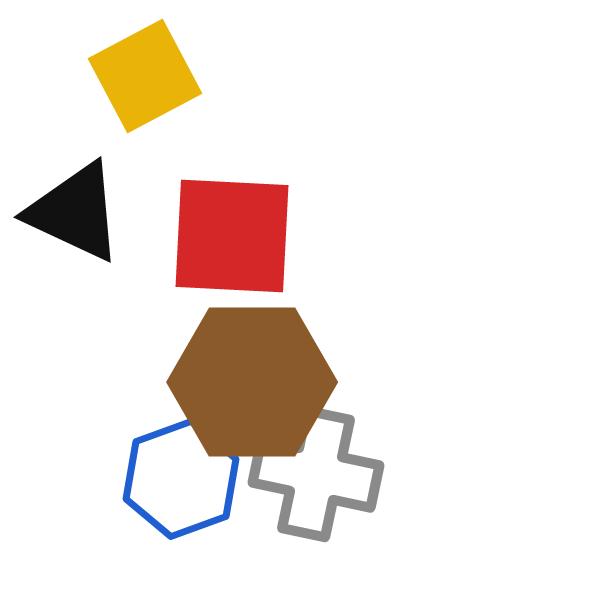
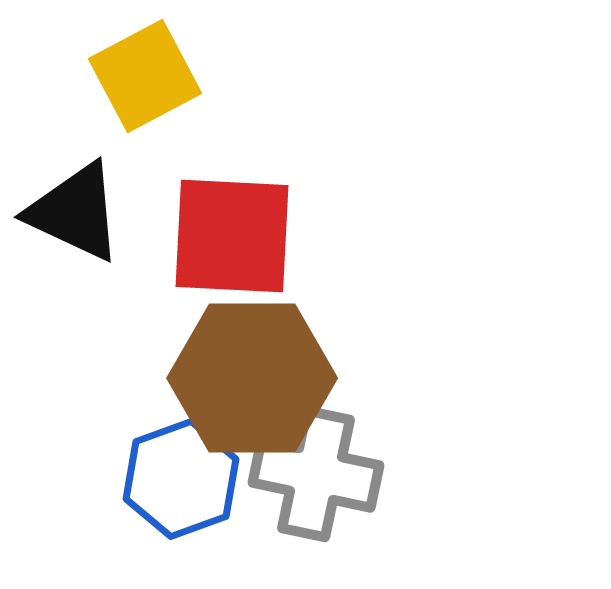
brown hexagon: moved 4 px up
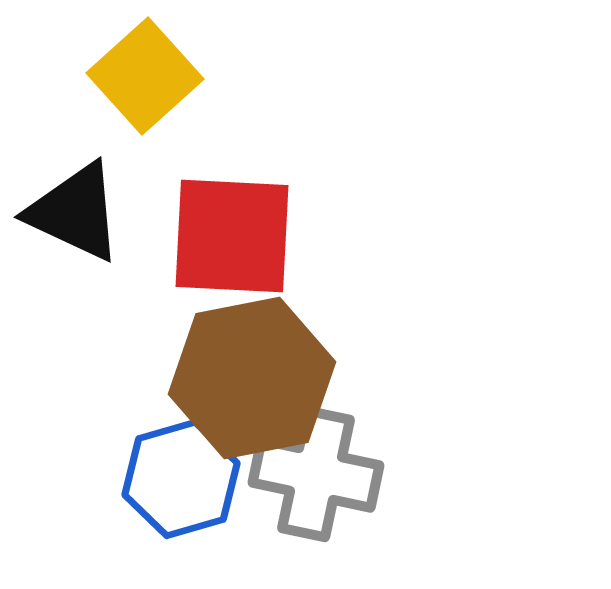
yellow square: rotated 14 degrees counterclockwise
brown hexagon: rotated 11 degrees counterclockwise
blue hexagon: rotated 4 degrees clockwise
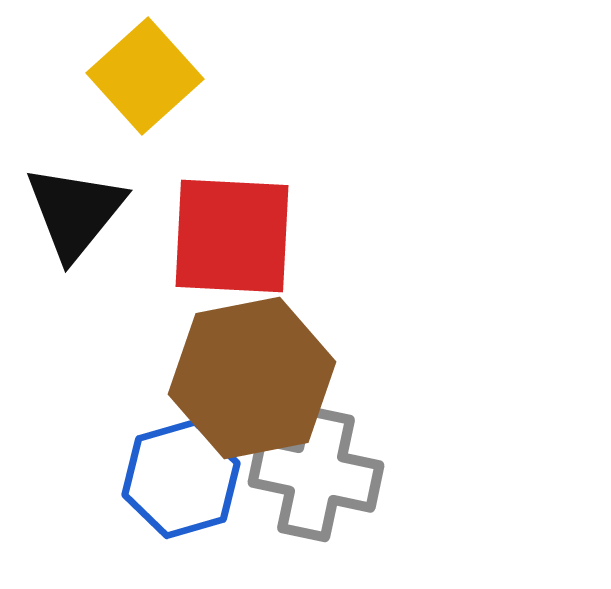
black triangle: rotated 44 degrees clockwise
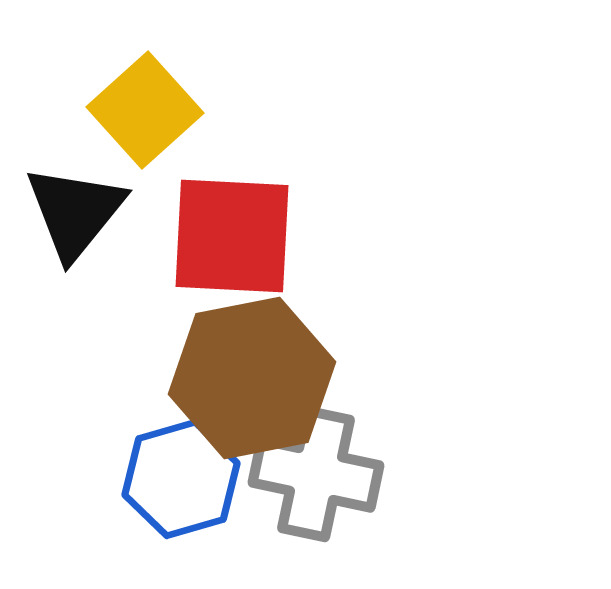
yellow square: moved 34 px down
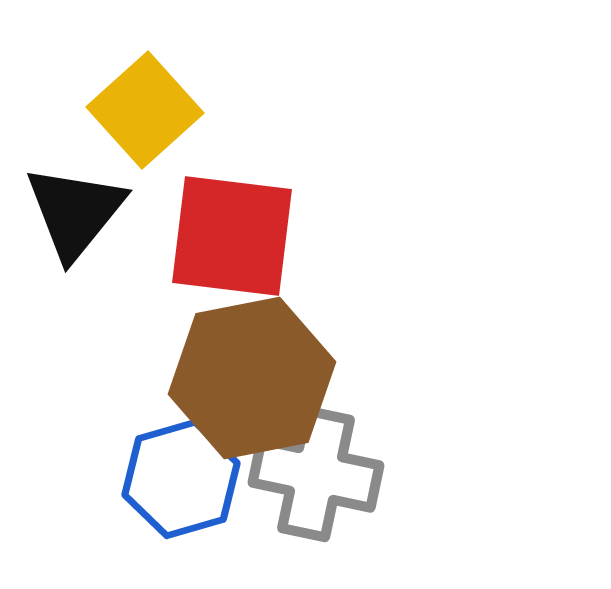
red square: rotated 4 degrees clockwise
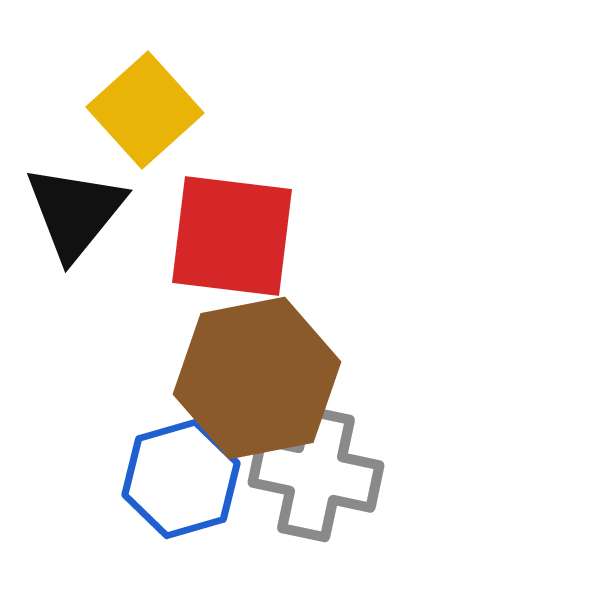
brown hexagon: moved 5 px right
